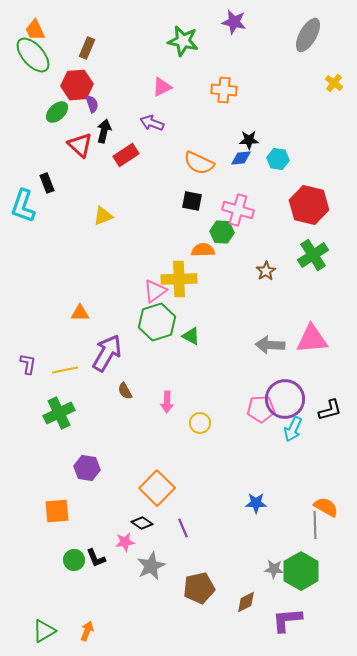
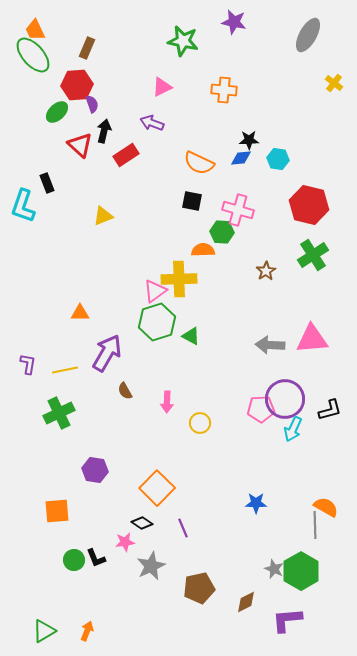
purple hexagon at (87, 468): moved 8 px right, 2 px down
gray star at (274, 569): rotated 18 degrees clockwise
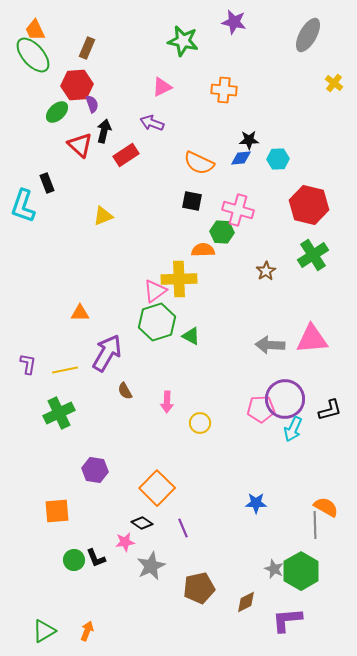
cyan hexagon at (278, 159): rotated 10 degrees counterclockwise
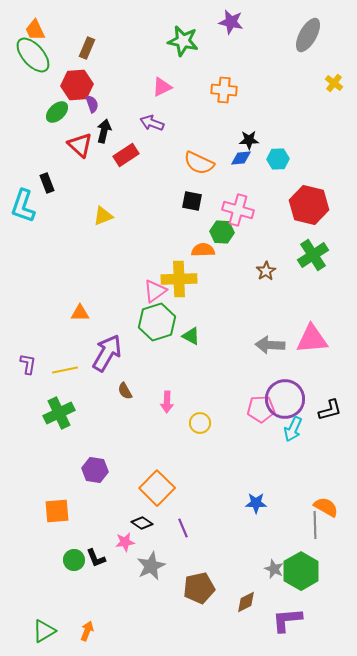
purple star at (234, 22): moved 3 px left
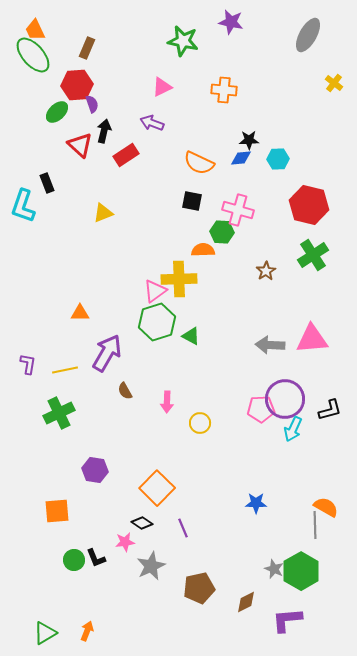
yellow triangle at (103, 216): moved 3 px up
green triangle at (44, 631): moved 1 px right, 2 px down
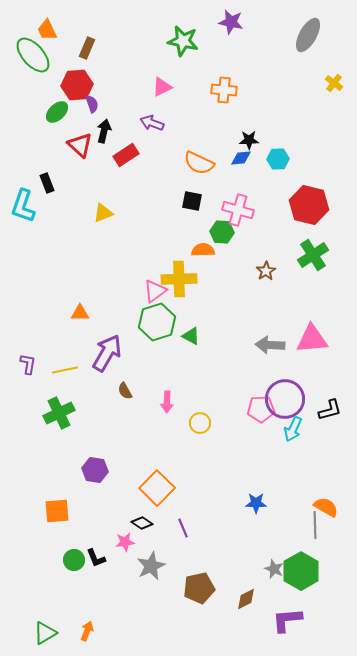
orange trapezoid at (35, 30): moved 12 px right
brown diamond at (246, 602): moved 3 px up
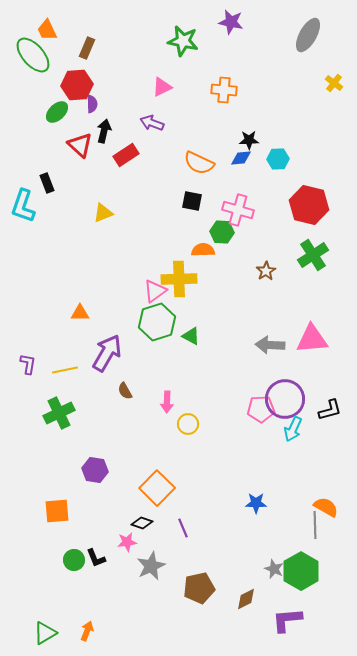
purple semicircle at (92, 104): rotated 18 degrees clockwise
yellow circle at (200, 423): moved 12 px left, 1 px down
black diamond at (142, 523): rotated 15 degrees counterclockwise
pink star at (125, 542): moved 2 px right
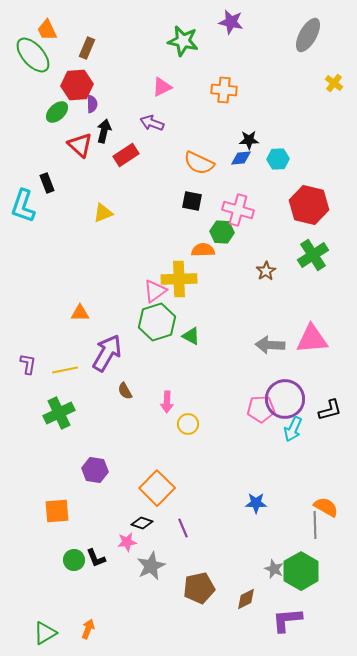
orange arrow at (87, 631): moved 1 px right, 2 px up
